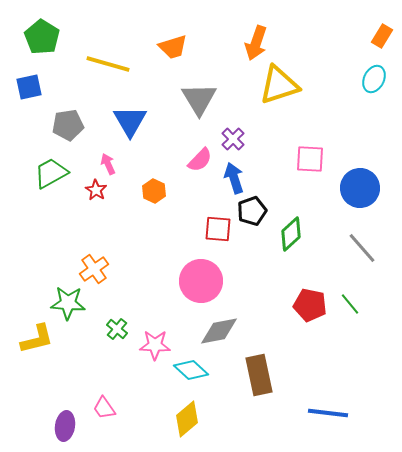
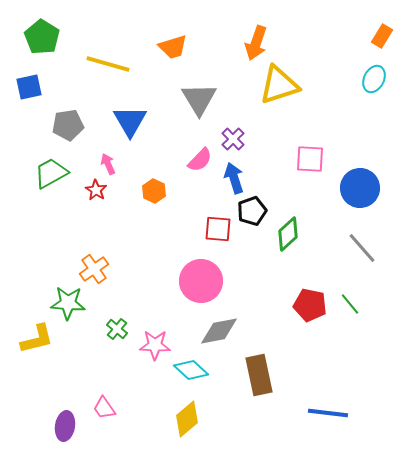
green diamond: moved 3 px left
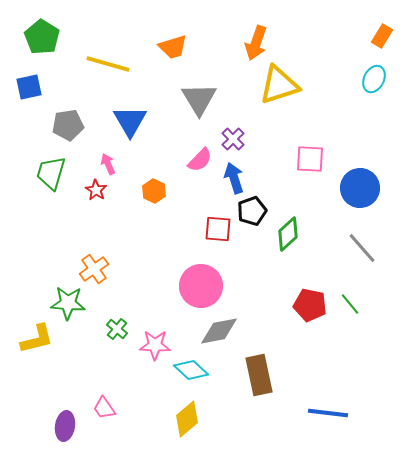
green trapezoid: rotated 45 degrees counterclockwise
pink circle: moved 5 px down
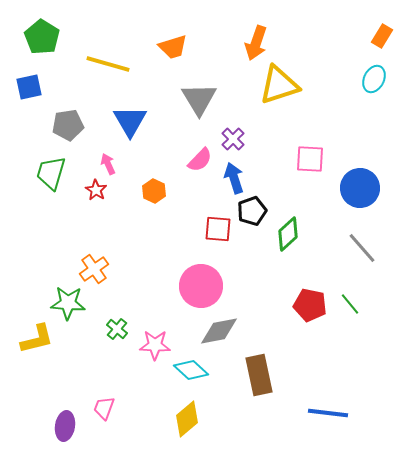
pink trapezoid: rotated 55 degrees clockwise
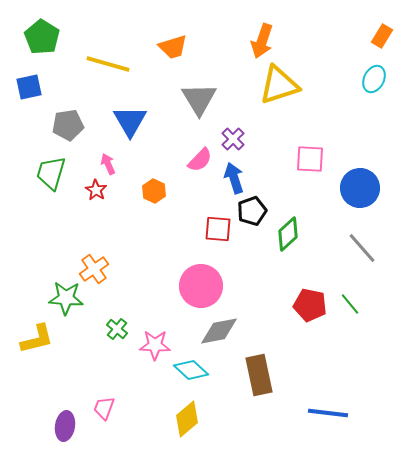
orange arrow: moved 6 px right, 2 px up
green star: moved 2 px left, 5 px up
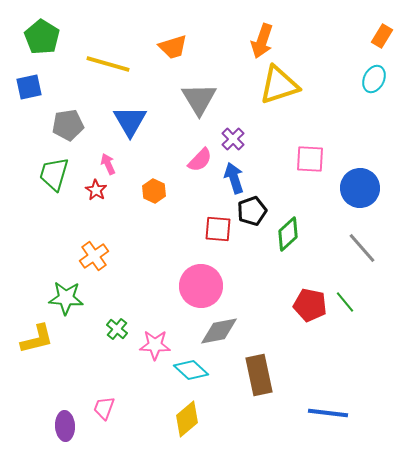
green trapezoid: moved 3 px right, 1 px down
orange cross: moved 13 px up
green line: moved 5 px left, 2 px up
purple ellipse: rotated 12 degrees counterclockwise
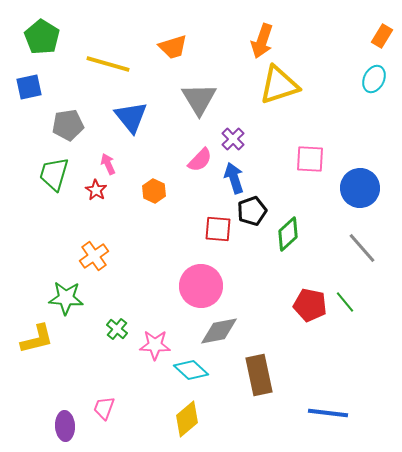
blue triangle: moved 1 px right, 4 px up; rotated 9 degrees counterclockwise
